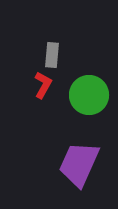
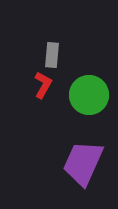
purple trapezoid: moved 4 px right, 1 px up
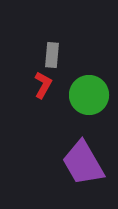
purple trapezoid: rotated 54 degrees counterclockwise
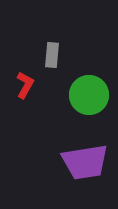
red L-shape: moved 18 px left
purple trapezoid: moved 2 px right, 1 px up; rotated 69 degrees counterclockwise
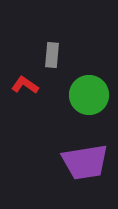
red L-shape: rotated 84 degrees counterclockwise
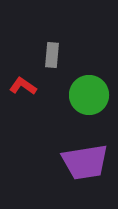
red L-shape: moved 2 px left, 1 px down
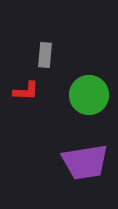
gray rectangle: moved 7 px left
red L-shape: moved 3 px right, 5 px down; rotated 148 degrees clockwise
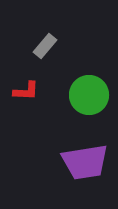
gray rectangle: moved 9 px up; rotated 35 degrees clockwise
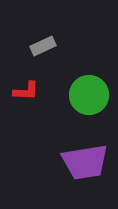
gray rectangle: moved 2 px left; rotated 25 degrees clockwise
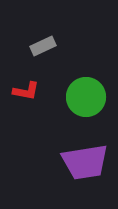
red L-shape: rotated 8 degrees clockwise
green circle: moved 3 px left, 2 px down
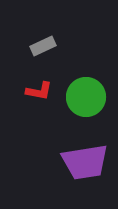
red L-shape: moved 13 px right
